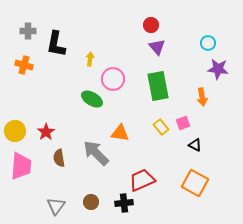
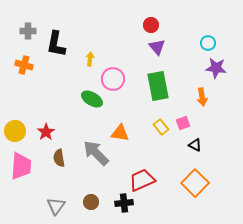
purple star: moved 2 px left, 1 px up
orange square: rotated 16 degrees clockwise
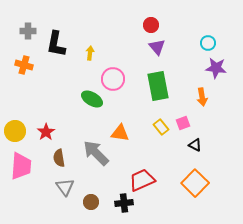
yellow arrow: moved 6 px up
gray triangle: moved 9 px right, 19 px up; rotated 12 degrees counterclockwise
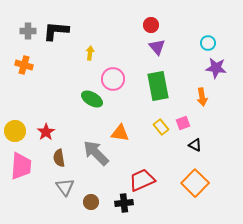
black L-shape: moved 13 px up; rotated 84 degrees clockwise
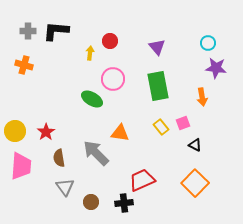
red circle: moved 41 px left, 16 px down
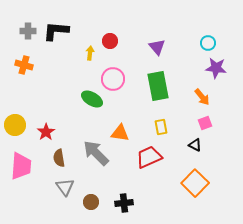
orange arrow: rotated 30 degrees counterclockwise
pink square: moved 22 px right
yellow rectangle: rotated 28 degrees clockwise
yellow circle: moved 6 px up
red trapezoid: moved 7 px right, 23 px up
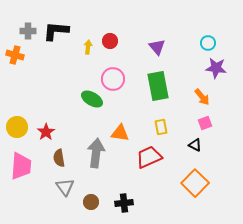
yellow arrow: moved 2 px left, 6 px up
orange cross: moved 9 px left, 10 px up
yellow circle: moved 2 px right, 2 px down
gray arrow: rotated 52 degrees clockwise
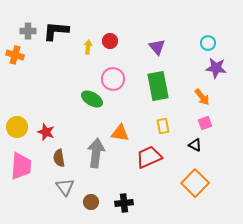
yellow rectangle: moved 2 px right, 1 px up
red star: rotated 18 degrees counterclockwise
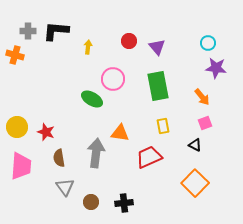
red circle: moved 19 px right
